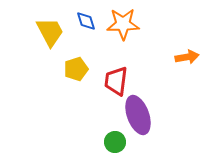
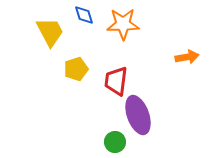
blue diamond: moved 2 px left, 6 px up
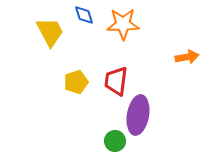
yellow pentagon: moved 13 px down
purple ellipse: rotated 30 degrees clockwise
green circle: moved 1 px up
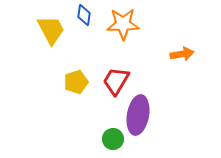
blue diamond: rotated 25 degrees clockwise
yellow trapezoid: moved 1 px right, 2 px up
orange arrow: moved 5 px left, 3 px up
red trapezoid: rotated 24 degrees clockwise
green circle: moved 2 px left, 2 px up
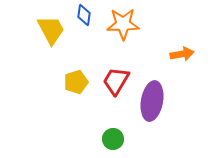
purple ellipse: moved 14 px right, 14 px up
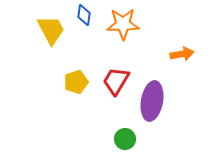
green circle: moved 12 px right
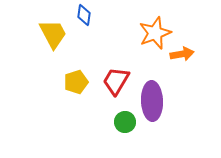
orange star: moved 32 px right, 9 px down; rotated 20 degrees counterclockwise
yellow trapezoid: moved 2 px right, 4 px down
purple ellipse: rotated 12 degrees counterclockwise
green circle: moved 17 px up
